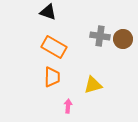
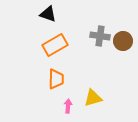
black triangle: moved 2 px down
brown circle: moved 2 px down
orange rectangle: moved 1 px right, 2 px up; rotated 60 degrees counterclockwise
orange trapezoid: moved 4 px right, 2 px down
yellow triangle: moved 13 px down
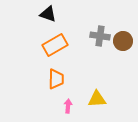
yellow triangle: moved 4 px right, 1 px down; rotated 12 degrees clockwise
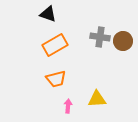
gray cross: moved 1 px down
orange trapezoid: rotated 75 degrees clockwise
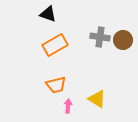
brown circle: moved 1 px up
orange trapezoid: moved 6 px down
yellow triangle: rotated 36 degrees clockwise
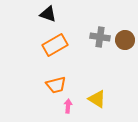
brown circle: moved 2 px right
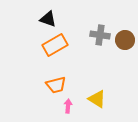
black triangle: moved 5 px down
gray cross: moved 2 px up
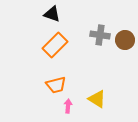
black triangle: moved 4 px right, 5 px up
orange rectangle: rotated 15 degrees counterclockwise
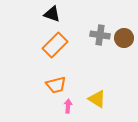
brown circle: moved 1 px left, 2 px up
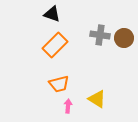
orange trapezoid: moved 3 px right, 1 px up
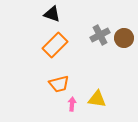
gray cross: rotated 36 degrees counterclockwise
yellow triangle: rotated 24 degrees counterclockwise
pink arrow: moved 4 px right, 2 px up
